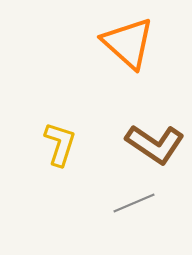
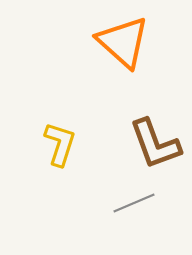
orange triangle: moved 5 px left, 1 px up
brown L-shape: rotated 36 degrees clockwise
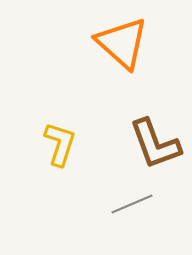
orange triangle: moved 1 px left, 1 px down
gray line: moved 2 px left, 1 px down
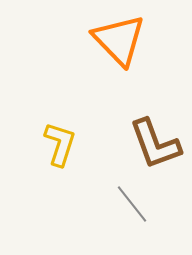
orange triangle: moved 3 px left, 3 px up; rotated 4 degrees clockwise
gray line: rotated 75 degrees clockwise
